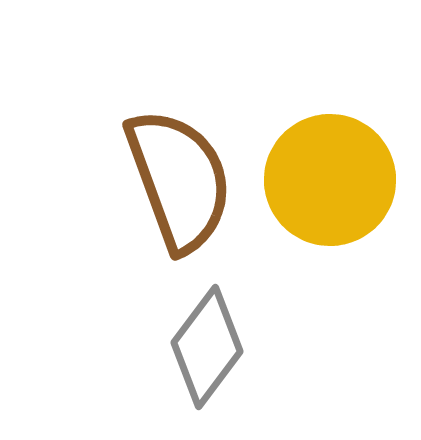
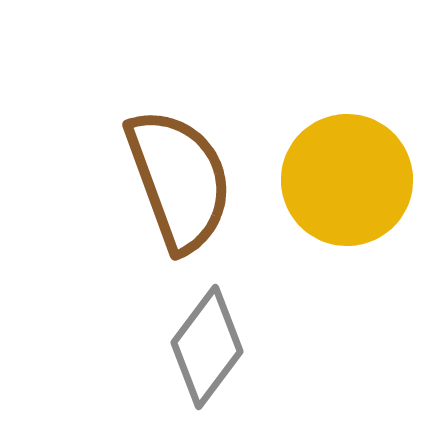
yellow circle: moved 17 px right
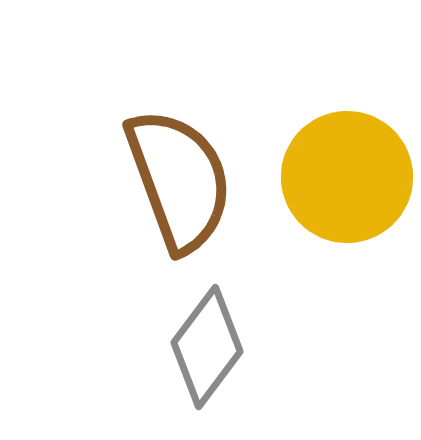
yellow circle: moved 3 px up
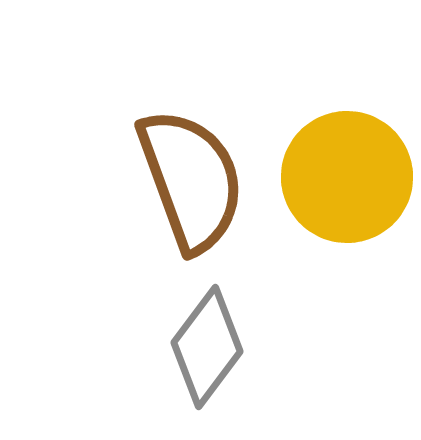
brown semicircle: moved 12 px right
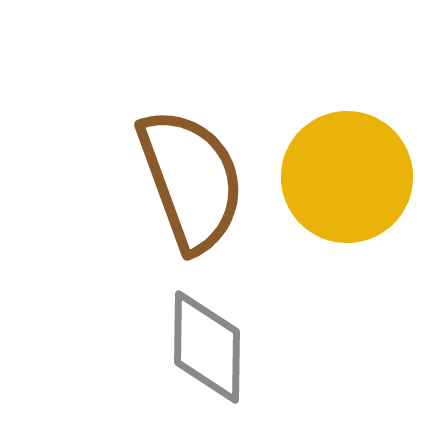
gray diamond: rotated 36 degrees counterclockwise
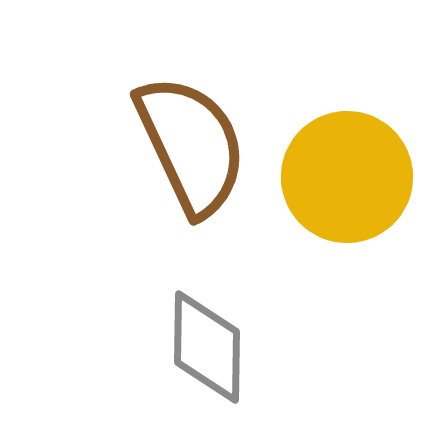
brown semicircle: moved 35 px up; rotated 5 degrees counterclockwise
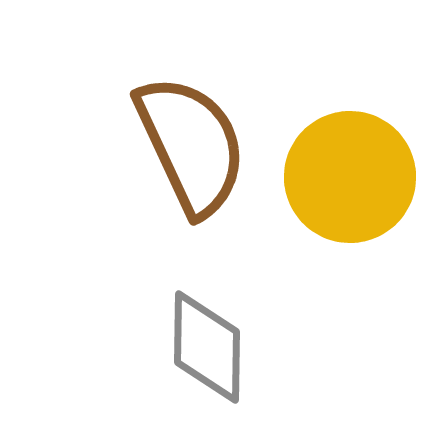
yellow circle: moved 3 px right
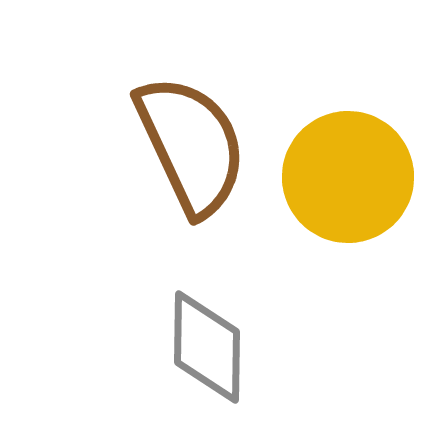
yellow circle: moved 2 px left
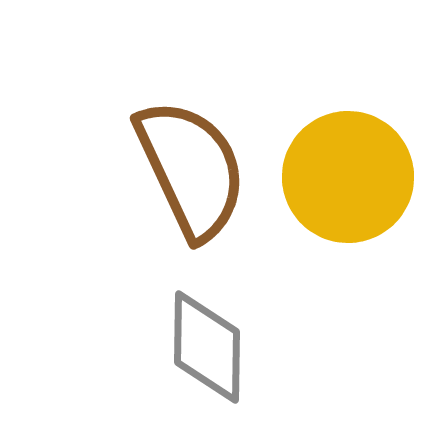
brown semicircle: moved 24 px down
